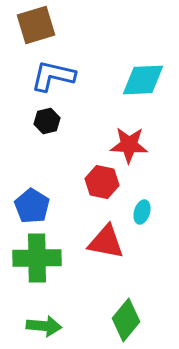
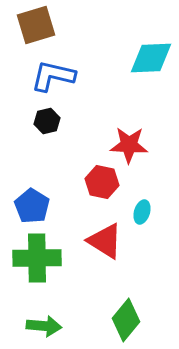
cyan diamond: moved 8 px right, 22 px up
red triangle: moved 1 px left, 1 px up; rotated 21 degrees clockwise
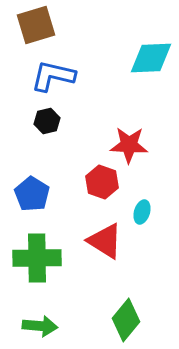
red hexagon: rotated 8 degrees clockwise
blue pentagon: moved 12 px up
green arrow: moved 4 px left
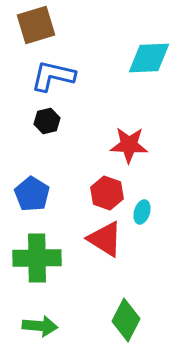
cyan diamond: moved 2 px left
red hexagon: moved 5 px right, 11 px down
red triangle: moved 2 px up
green diamond: rotated 12 degrees counterclockwise
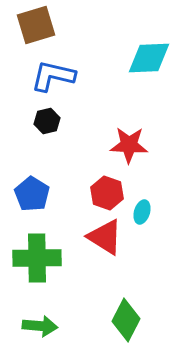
red triangle: moved 2 px up
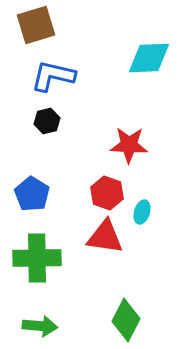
red triangle: rotated 24 degrees counterclockwise
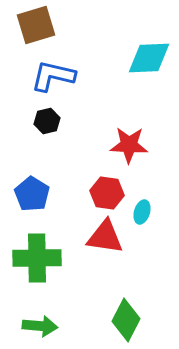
red hexagon: rotated 12 degrees counterclockwise
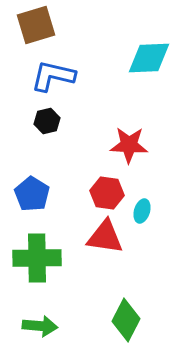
cyan ellipse: moved 1 px up
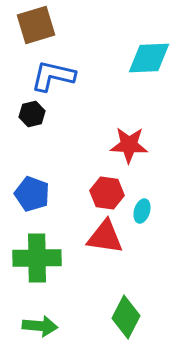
black hexagon: moved 15 px left, 7 px up
blue pentagon: rotated 12 degrees counterclockwise
green diamond: moved 3 px up
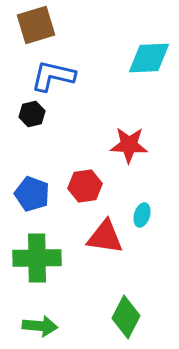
red hexagon: moved 22 px left, 7 px up; rotated 16 degrees counterclockwise
cyan ellipse: moved 4 px down
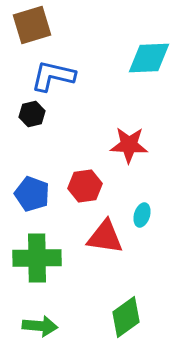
brown square: moved 4 px left
green diamond: rotated 27 degrees clockwise
